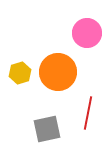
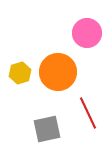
red line: rotated 36 degrees counterclockwise
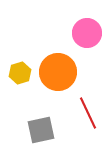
gray square: moved 6 px left, 1 px down
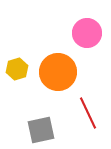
yellow hexagon: moved 3 px left, 4 px up
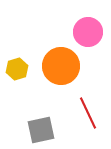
pink circle: moved 1 px right, 1 px up
orange circle: moved 3 px right, 6 px up
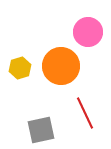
yellow hexagon: moved 3 px right, 1 px up
red line: moved 3 px left
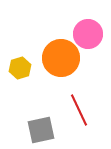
pink circle: moved 2 px down
orange circle: moved 8 px up
red line: moved 6 px left, 3 px up
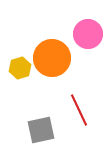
orange circle: moved 9 px left
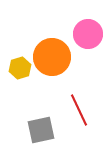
orange circle: moved 1 px up
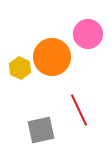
yellow hexagon: rotated 20 degrees counterclockwise
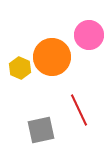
pink circle: moved 1 px right, 1 px down
